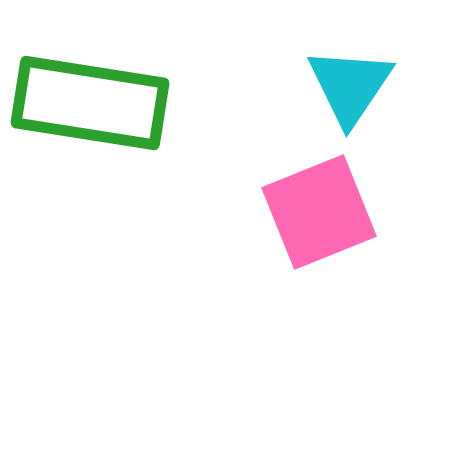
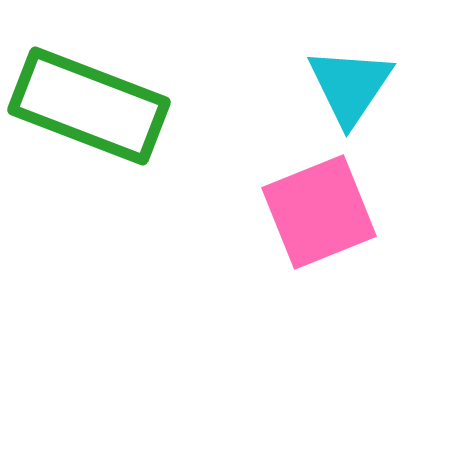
green rectangle: moved 1 px left, 3 px down; rotated 12 degrees clockwise
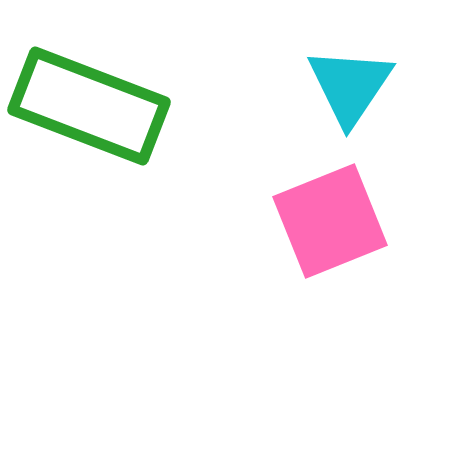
pink square: moved 11 px right, 9 px down
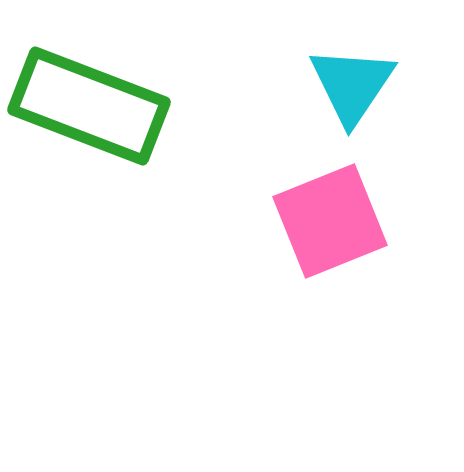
cyan triangle: moved 2 px right, 1 px up
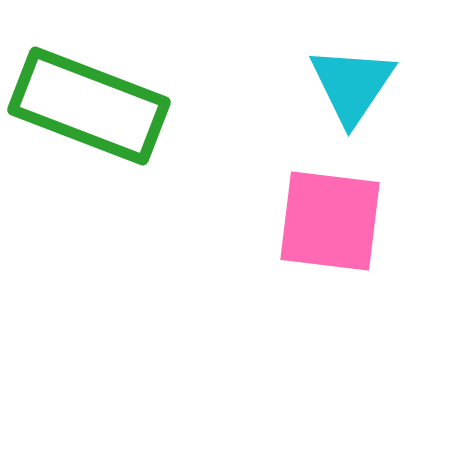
pink square: rotated 29 degrees clockwise
